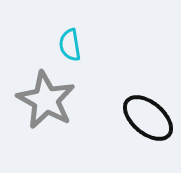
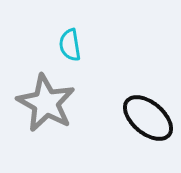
gray star: moved 3 px down
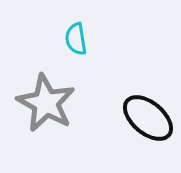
cyan semicircle: moved 6 px right, 6 px up
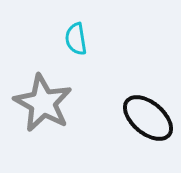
gray star: moved 3 px left
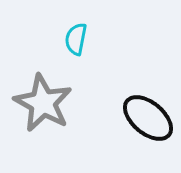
cyan semicircle: rotated 20 degrees clockwise
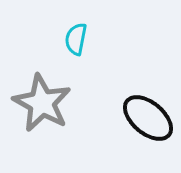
gray star: moved 1 px left
